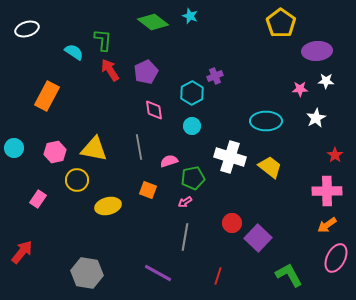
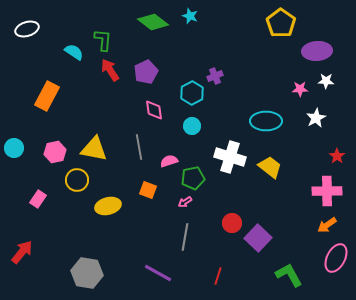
red star at (335, 155): moved 2 px right, 1 px down
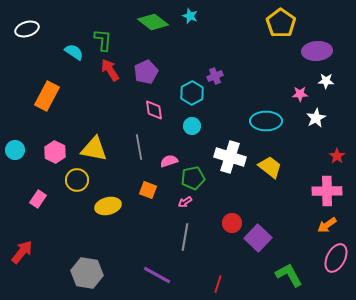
pink star at (300, 89): moved 5 px down
cyan circle at (14, 148): moved 1 px right, 2 px down
pink hexagon at (55, 152): rotated 20 degrees counterclockwise
purple line at (158, 273): moved 1 px left, 2 px down
red line at (218, 276): moved 8 px down
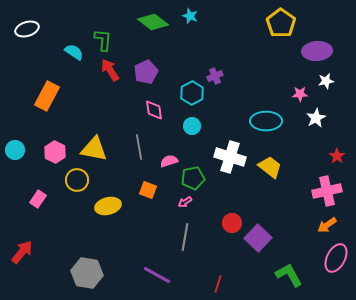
white star at (326, 81): rotated 14 degrees counterclockwise
pink cross at (327, 191): rotated 12 degrees counterclockwise
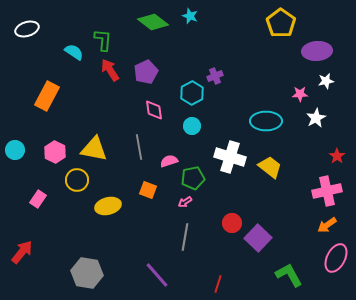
purple line at (157, 275): rotated 20 degrees clockwise
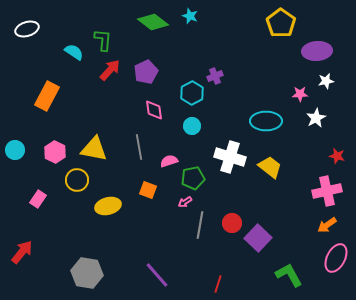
red arrow at (110, 70): rotated 75 degrees clockwise
red star at (337, 156): rotated 21 degrees counterclockwise
gray line at (185, 237): moved 15 px right, 12 px up
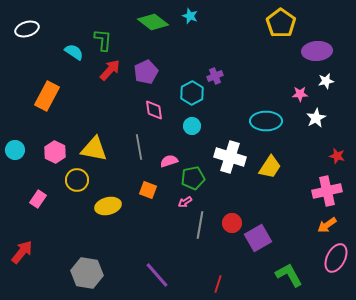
yellow trapezoid at (270, 167): rotated 85 degrees clockwise
purple square at (258, 238): rotated 16 degrees clockwise
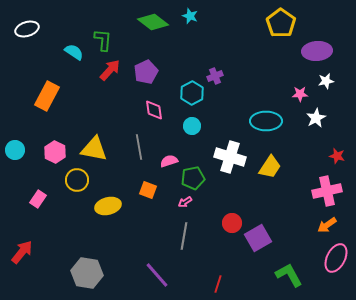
gray line at (200, 225): moved 16 px left, 11 px down
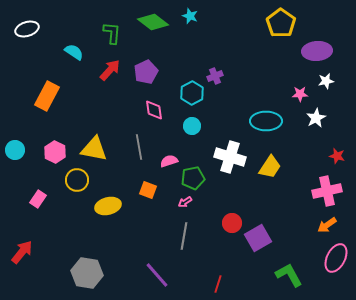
green L-shape at (103, 40): moved 9 px right, 7 px up
